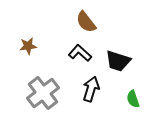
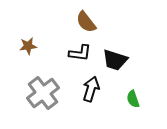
black L-shape: rotated 145 degrees clockwise
black trapezoid: moved 3 px left, 1 px up
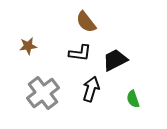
black trapezoid: rotated 136 degrees clockwise
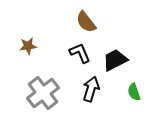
black L-shape: rotated 120 degrees counterclockwise
green semicircle: moved 1 px right, 7 px up
